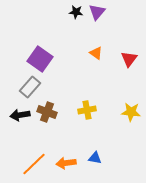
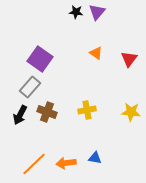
black arrow: rotated 54 degrees counterclockwise
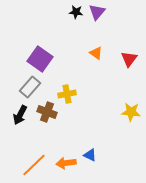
yellow cross: moved 20 px left, 16 px up
blue triangle: moved 5 px left, 3 px up; rotated 16 degrees clockwise
orange line: moved 1 px down
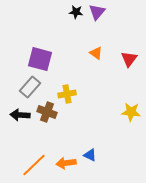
purple square: rotated 20 degrees counterclockwise
black arrow: rotated 66 degrees clockwise
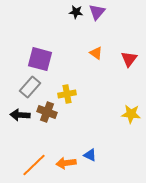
yellow star: moved 2 px down
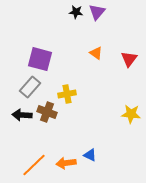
black arrow: moved 2 px right
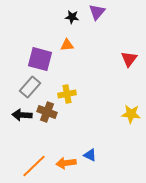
black star: moved 4 px left, 5 px down
orange triangle: moved 29 px left, 8 px up; rotated 40 degrees counterclockwise
orange line: moved 1 px down
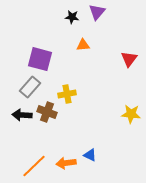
orange triangle: moved 16 px right
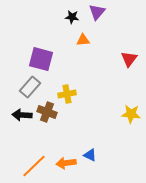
orange triangle: moved 5 px up
purple square: moved 1 px right
